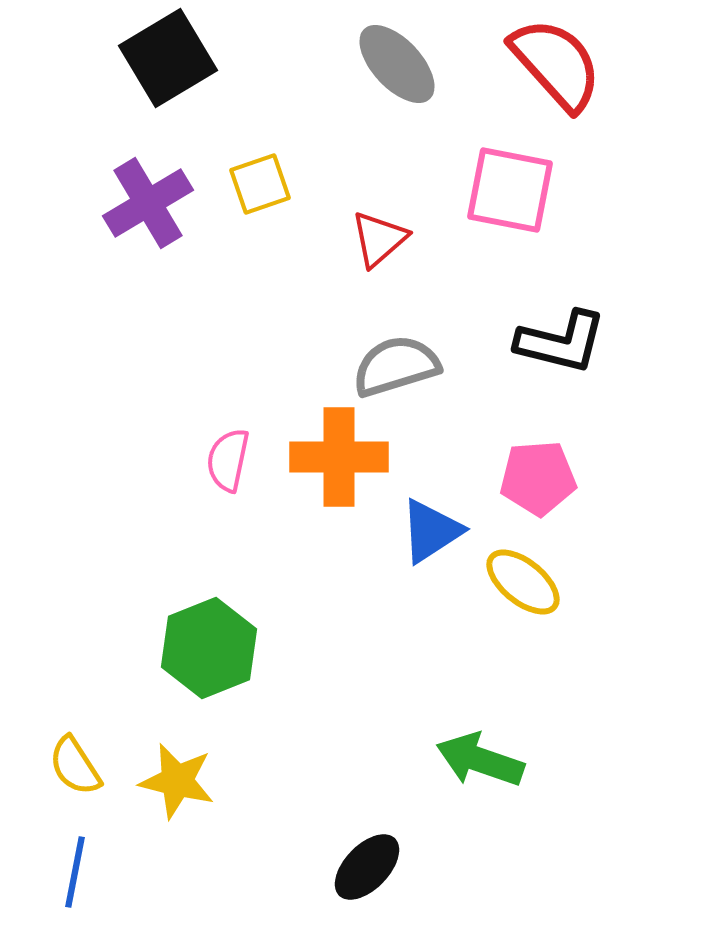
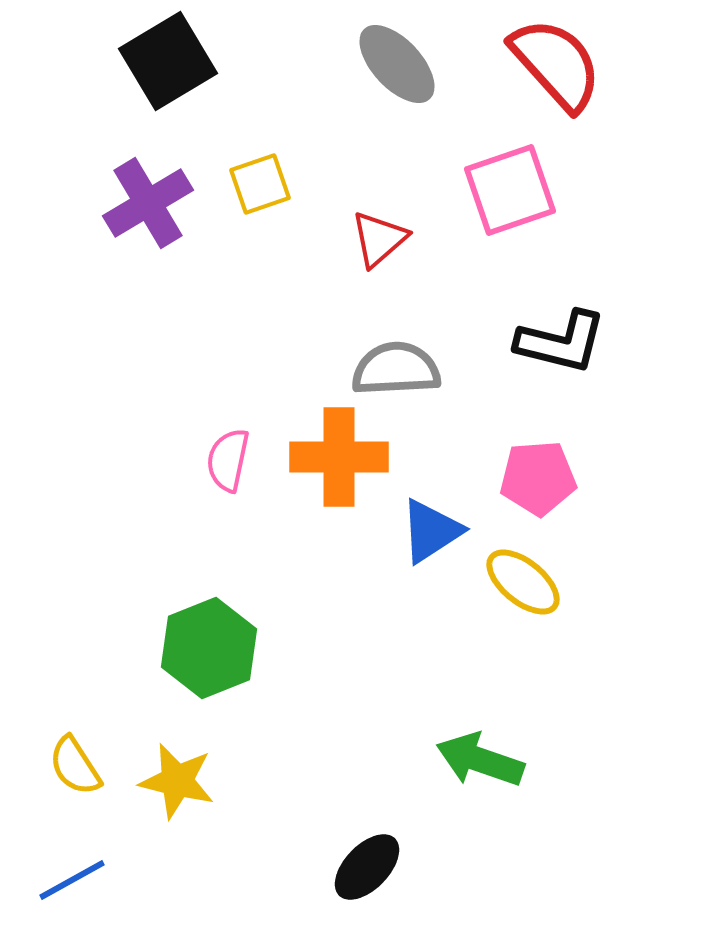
black square: moved 3 px down
pink square: rotated 30 degrees counterclockwise
gray semicircle: moved 3 px down; rotated 14 degrees clockwise
blue line: moved 3 px left, 8 px down; rotated 50 degrees clockwise
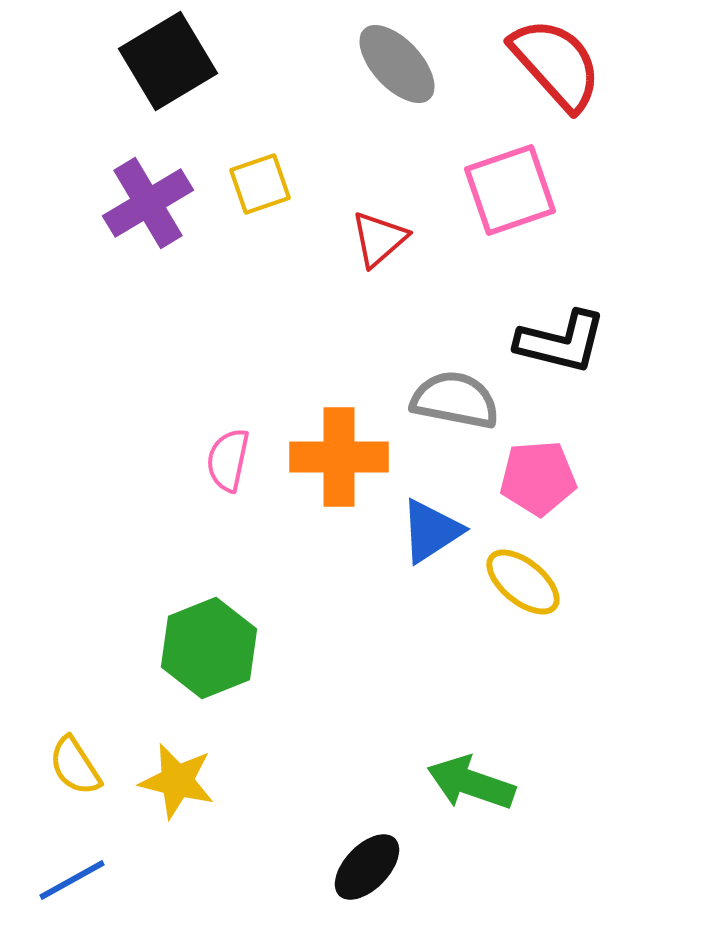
gray semicircle: moved 59 px right, 31 px down; rotated 14 degrees clockwise
green arrow: moved 9 px left, 23 px down
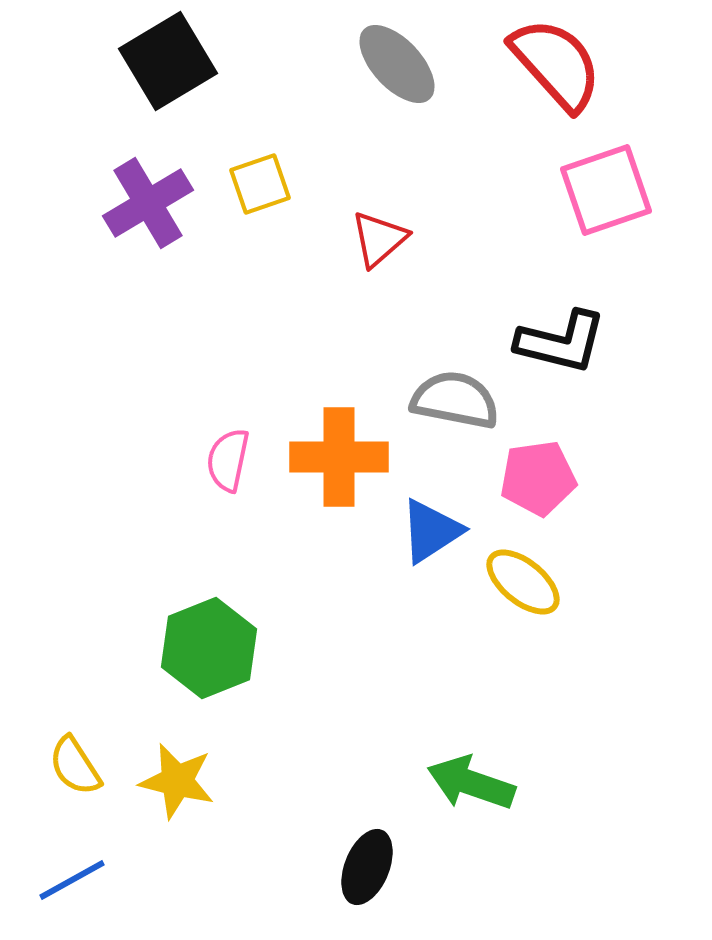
pink square: moved 96 px right
pink pentagon: rotated 4 degrees counterclockwise
black ellipse: rotated 22 degrees counterclockwise
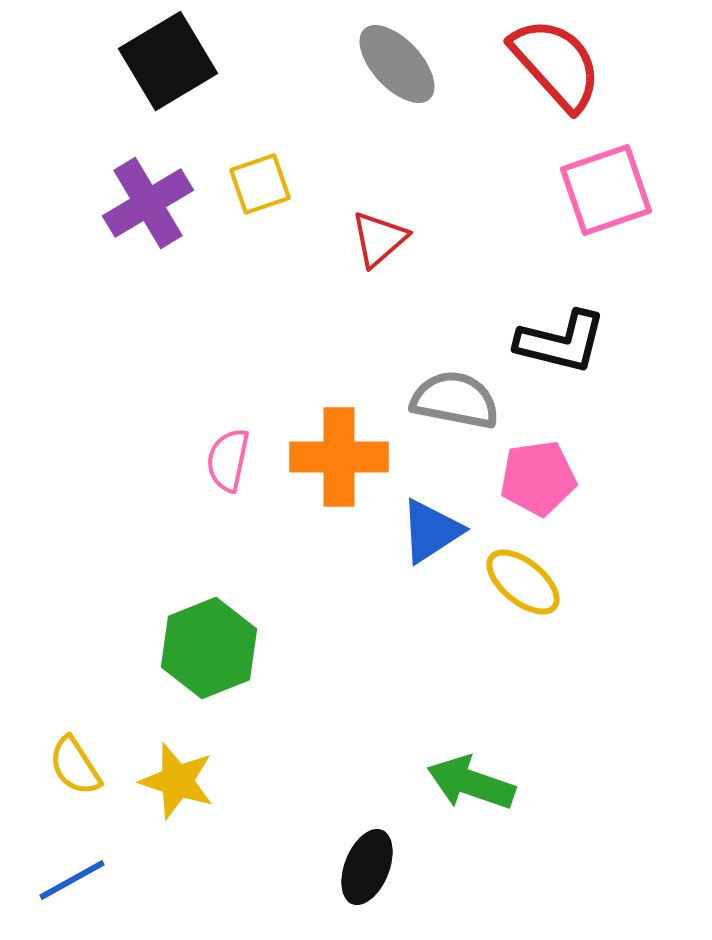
yellow star: rotated 4 degrees clockwise
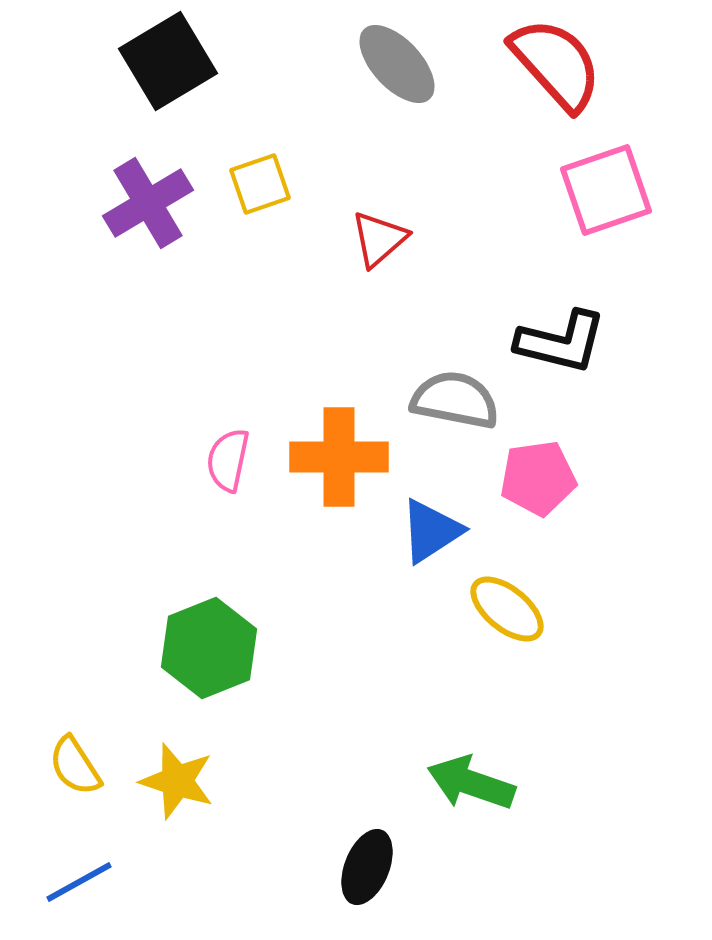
yellow ellipse: moved 16 px left, 27 px down
blue line: moved 7 px right, 2 px down
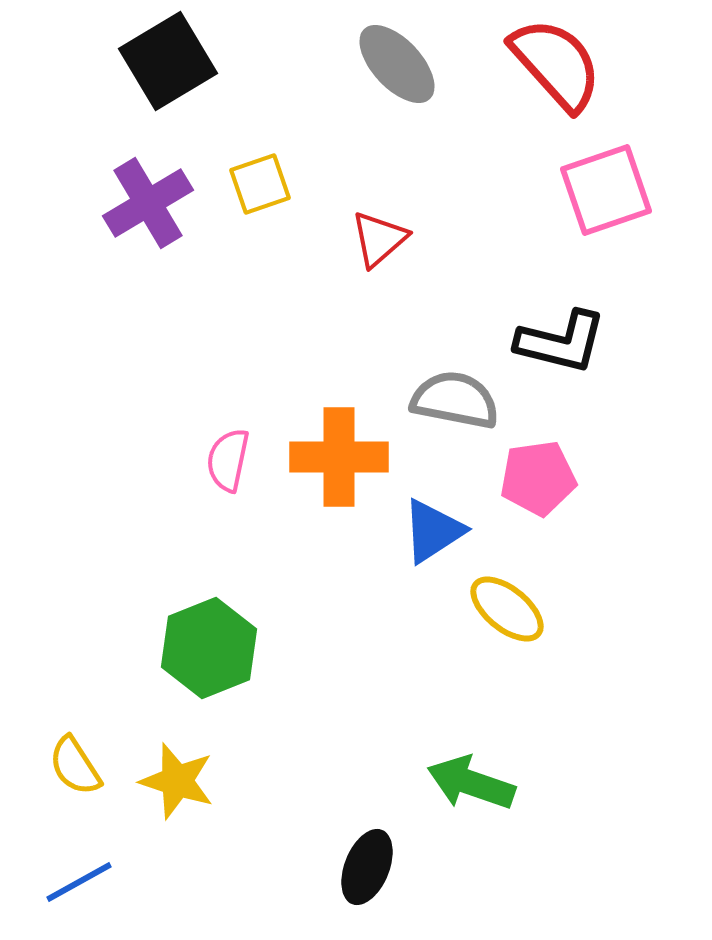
blue triangle: moved 2 px right
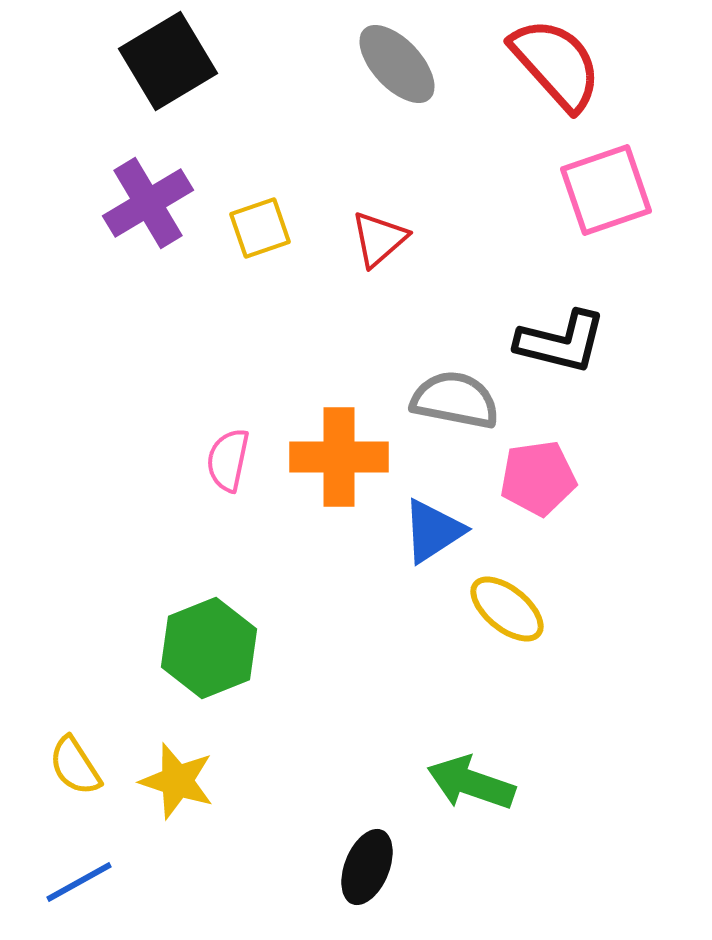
yellow square: moved 44 px down
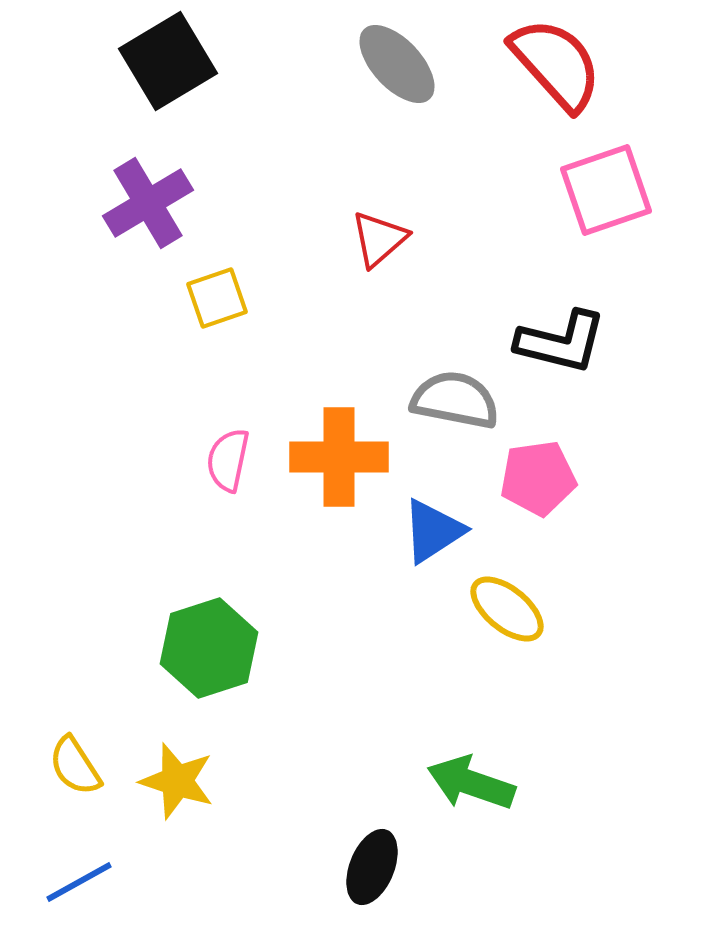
yellow square: moved 43 px left, 70 px down
green hexagon: rotated 4 degrees clockwise
black ellipse: moved 5 px right
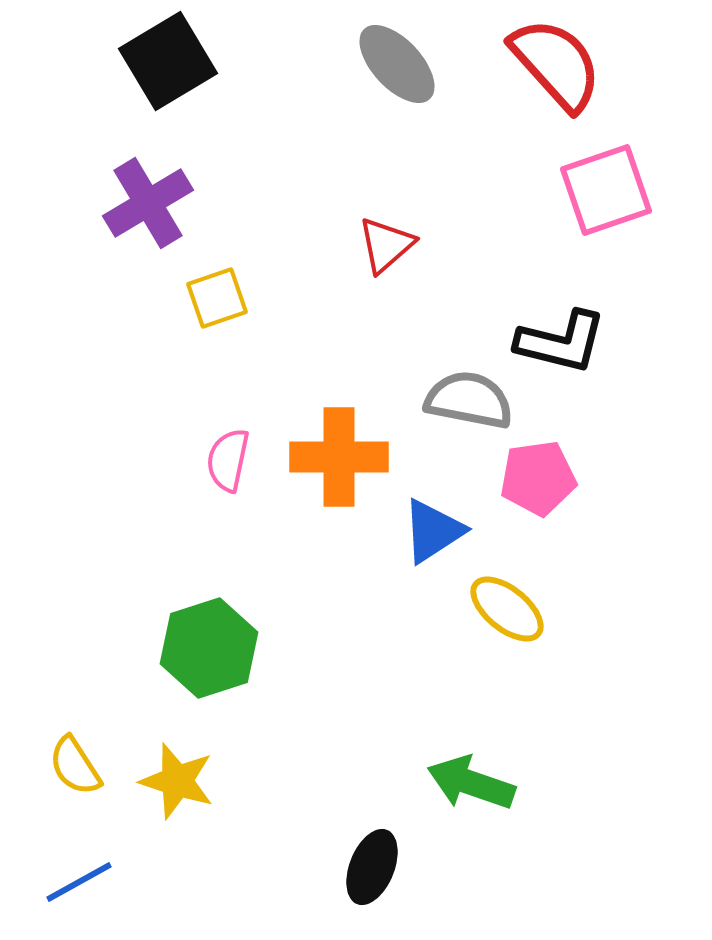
red triangle: moved 7 px right, 6 px down
gray semicircle: moved 14 px right
